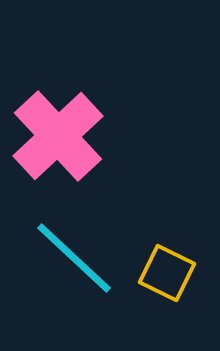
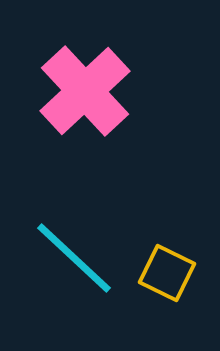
pink cross: moved 27 px right, 45 px up
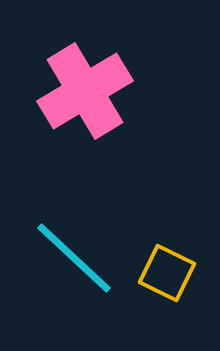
pink cross: rotated 12 degrees clockwise
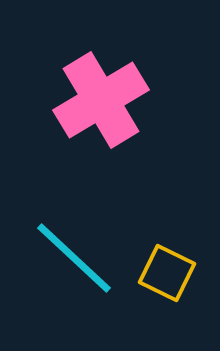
pink cross: moved 16 px right, 9 px down
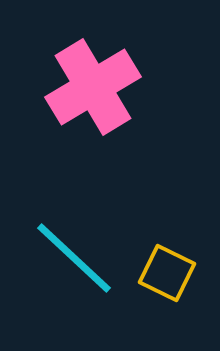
pink cross: moved 8 px left, 13 px up
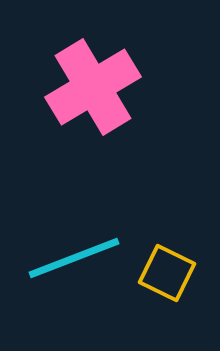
cyan line: rotated 64 degrees counterclockwise
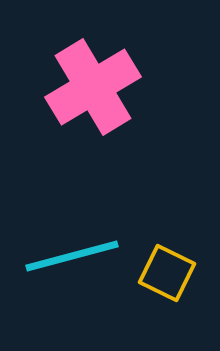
cyan line: moved 2 px left, 2 px up; rotated 6 degrees clockwise
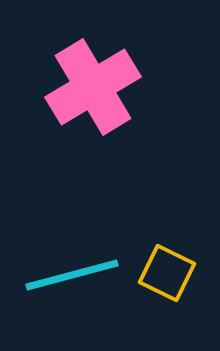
cyan line: moved 19 px down
